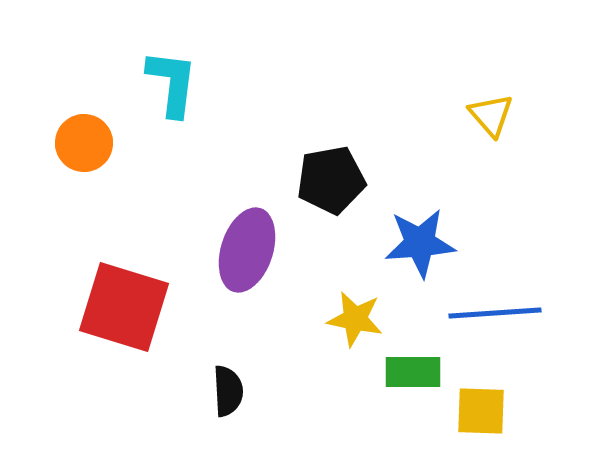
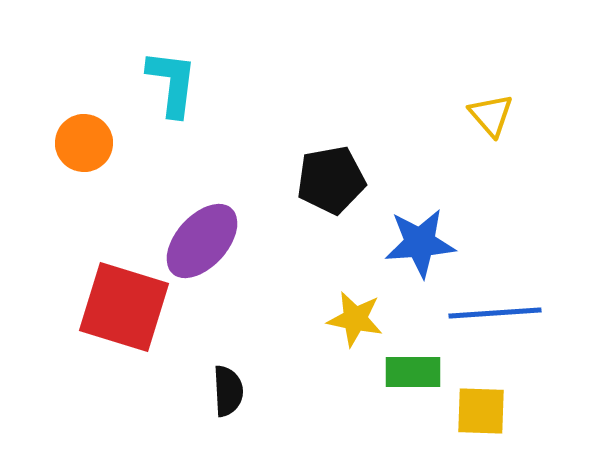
purple ellipse: moved 45 px left, 9 px up; rotated 24 degrees clockwise
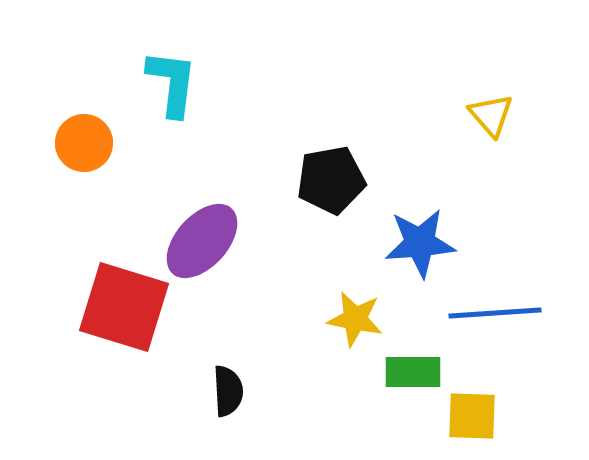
yellow square: moved 9 px left, 5 px down
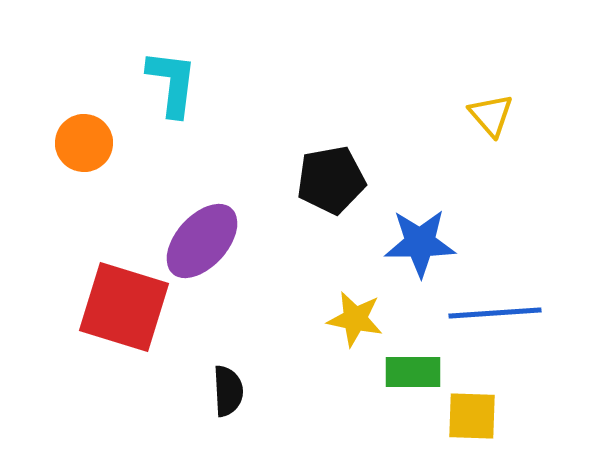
blue star: rotated 4 degrees clockwise
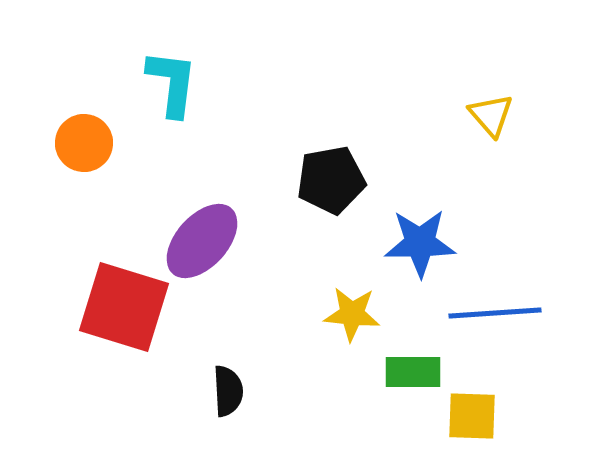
yellow star: moved 3 px left, 5 px up; rotated 6 degrees counterclockwise
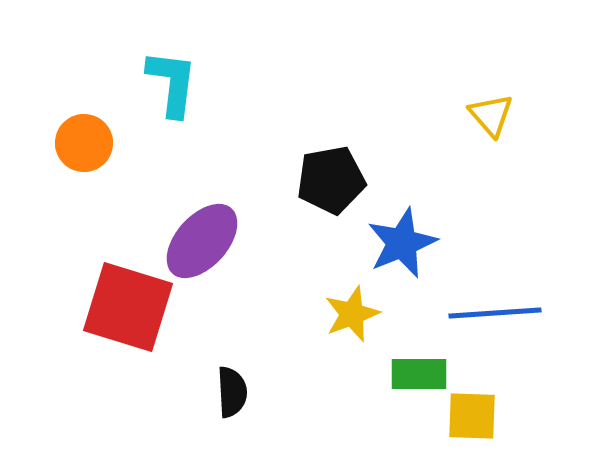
blue star: moved 18 px left; rotated 22 degrees counterclockwise
red square: moved 4 px right
yellow star: rotated 26 degrees counterclockwise
green rectangle: moved 6 px right, 2 px down
black semicircle: moved 4 px right, 1 px down
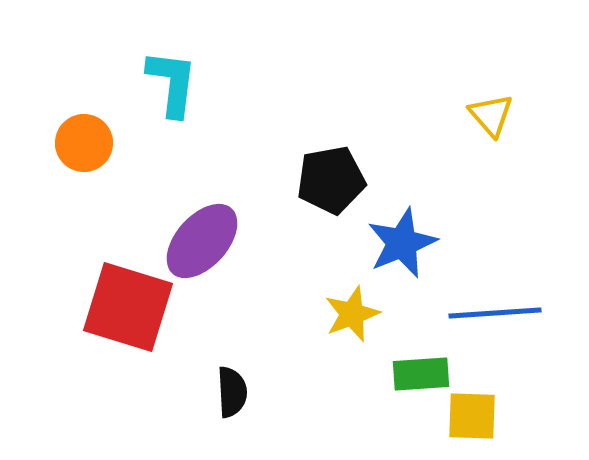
green rectangle: moved 2 px right; rotated 4 degrees counterclockwise
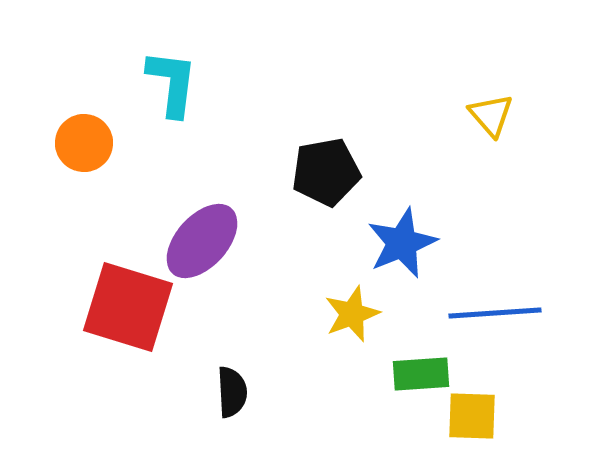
black pentagon: moved 5 px left, 8 px up
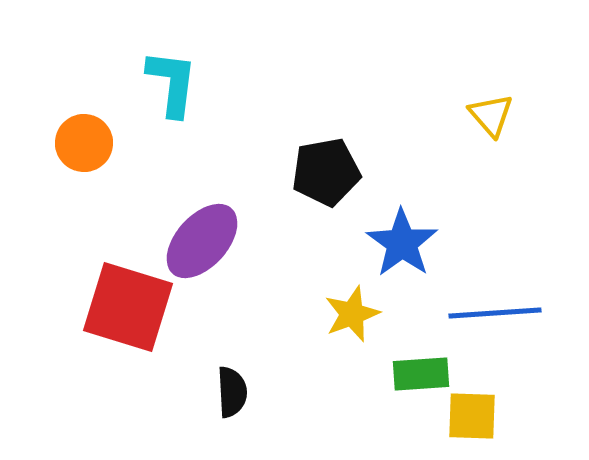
blue star: rotated 14 degrees counterclockwise
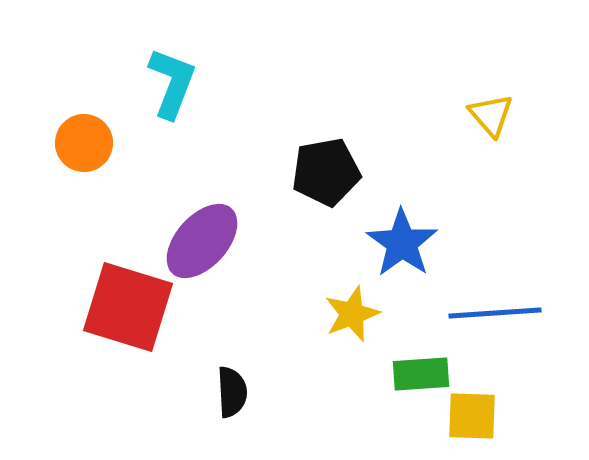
cyan L-shape: rotated 14 degrees clockwise
